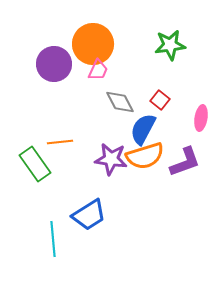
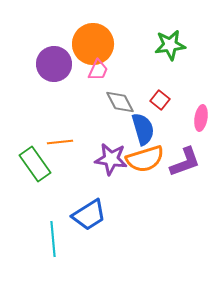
blue semicircle: rotated 136 degrees clockwise
orange semicircle: moved 3 px down
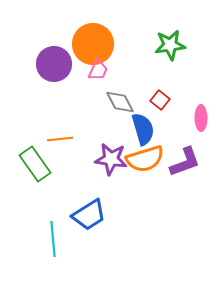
pink ellipse: rotated 10 degrees counterclockwise
orange line: moved 3 px up
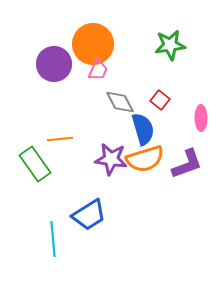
purple L-shape: moved 2 px right, 2 px down
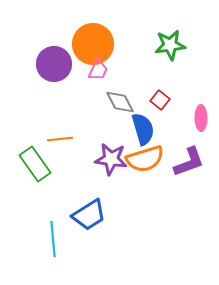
purple L-shape: moved 2 px right, 2 px up
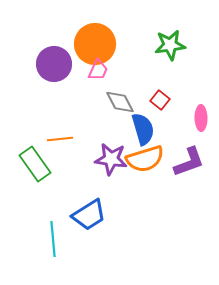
orange circle: moved 2 px right
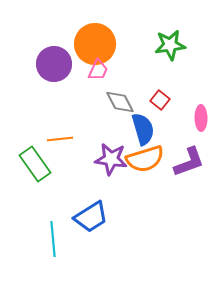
blue trapezoid: moved 2 px right, 2 px down
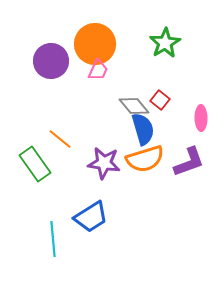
green star: moved 5 px left, 2 px up; rotated 24 degrees counterclockwise
purple circle: moved 3 px left, 3 px up
gray diamond: moved 14 px right, 4 px down; rotated 12 degrees counterclockwise
orange line: rotated 45 degrees clockwise
purple star: moved 7 px left, 4 px down
